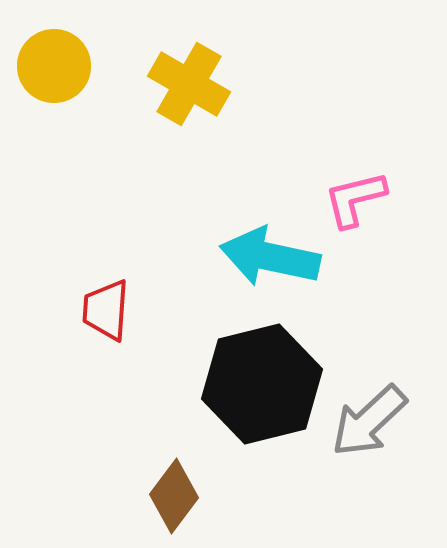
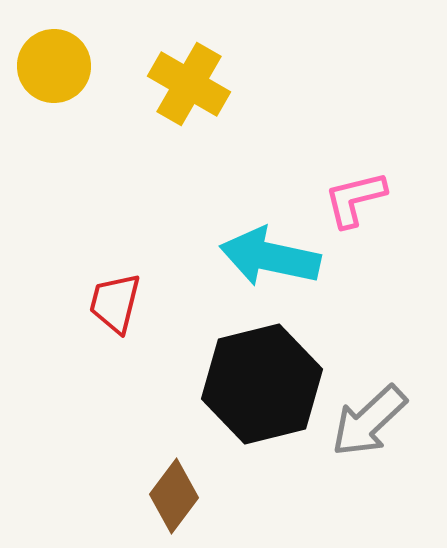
red trapezoid: moved 9 px right, 7 px up; rotated 10 degrees clockwise
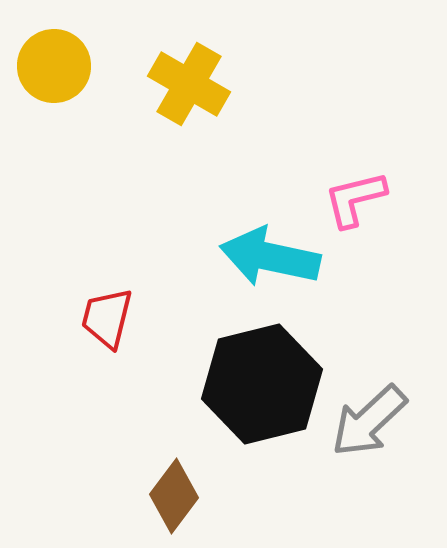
red trapezoid: moved 8 px left, 15 px down
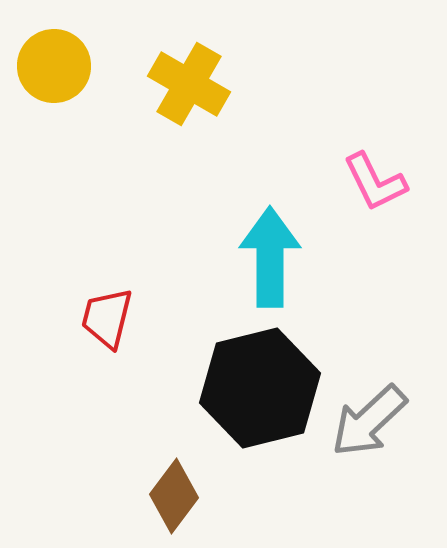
pink L-shape: moved 20 px right, 17 px up; rotated 102 degrees counterclockwise
cyan arrow: rotated 78 degrees clockwise
black hexagon: moved 2 px left, 4 px down
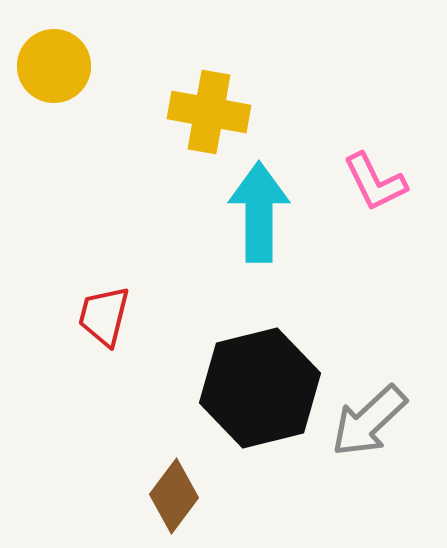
yellow cross: moved 20 px right, 28 px down; rotated 20 degrees counterclockwise
cyan arrow: moved 11 px left, 45 px up
red trapezoid: moved 3 px left, 2 px up
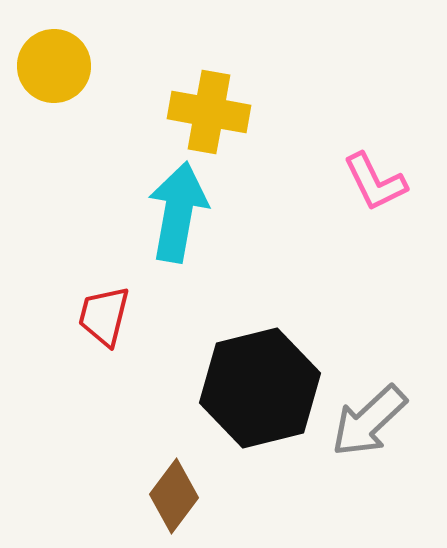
cyan arrow: moved 81 px left; rotated 10 degrees clockwise
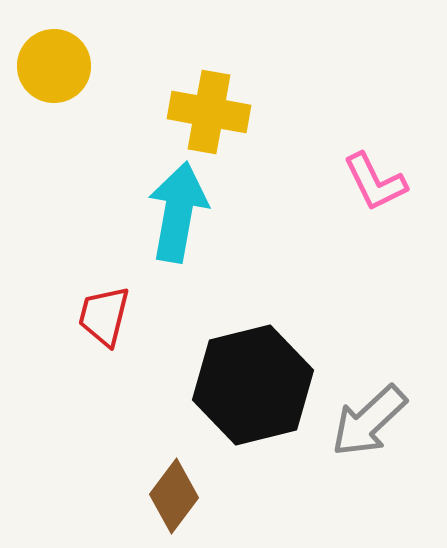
black hexagon: moved 7 px left, 3 px up
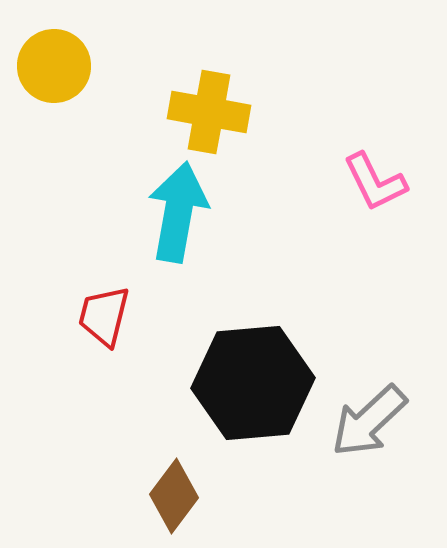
black hexagon: moved 2 px up; rotated 9 degrees clockwise
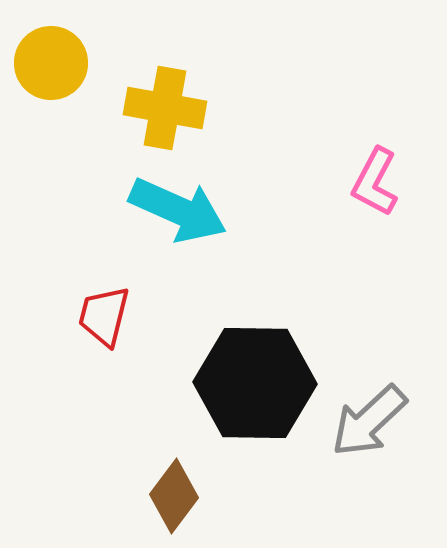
yellow circle: moved 3 px left, 3 px up
yellow cross: moved 44 px left, 4 px up
pink L-shape: rotated 54 degrees clockwise
cyan arrow: moved 2 px up; rotated 104 degrees clockwise
black hexagon: moved 2 px right; rotated 6 degrees clockwise
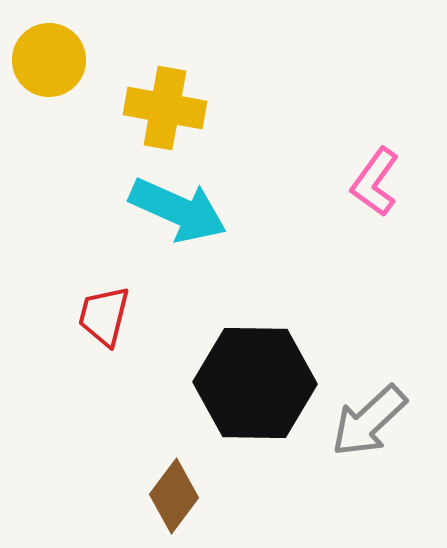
yellow circle: moved 2 px left, 3 px up
pink L-shape: rotated 8 degrees clockwise
